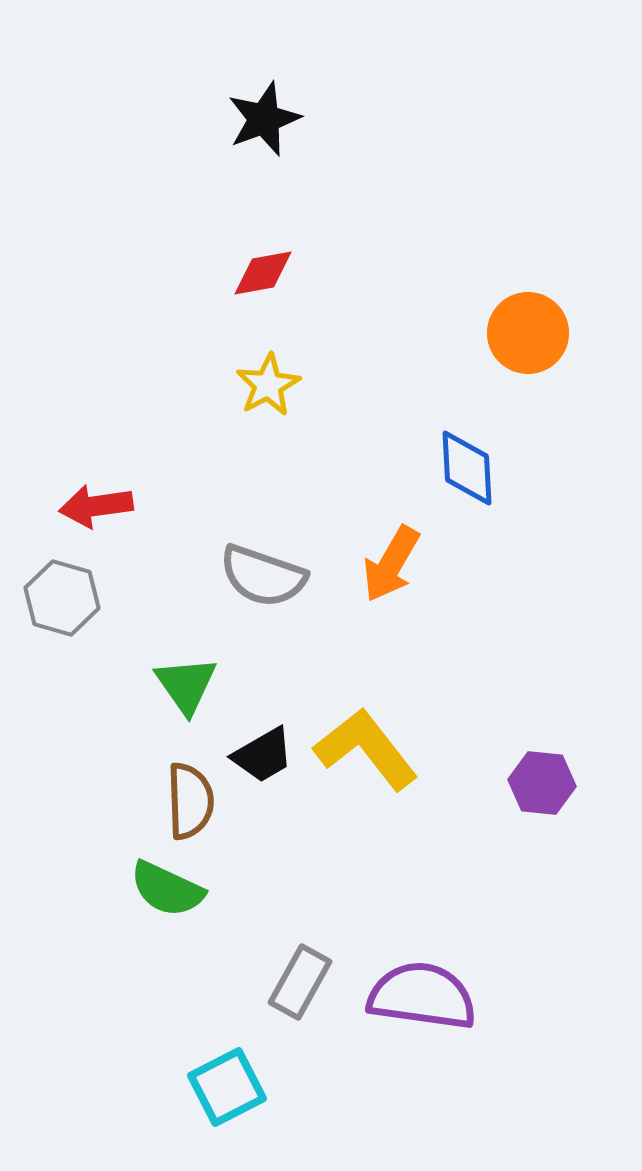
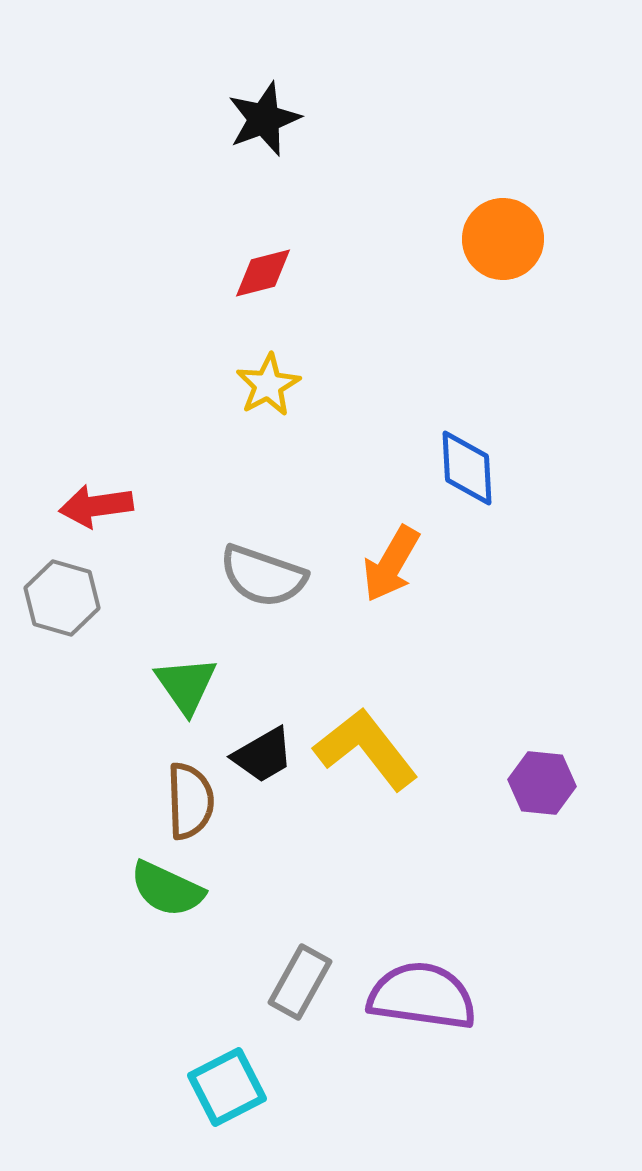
red diamond: rotated 4 degrees counterclockwise
orange circle: moved 25 px left, 94 px up
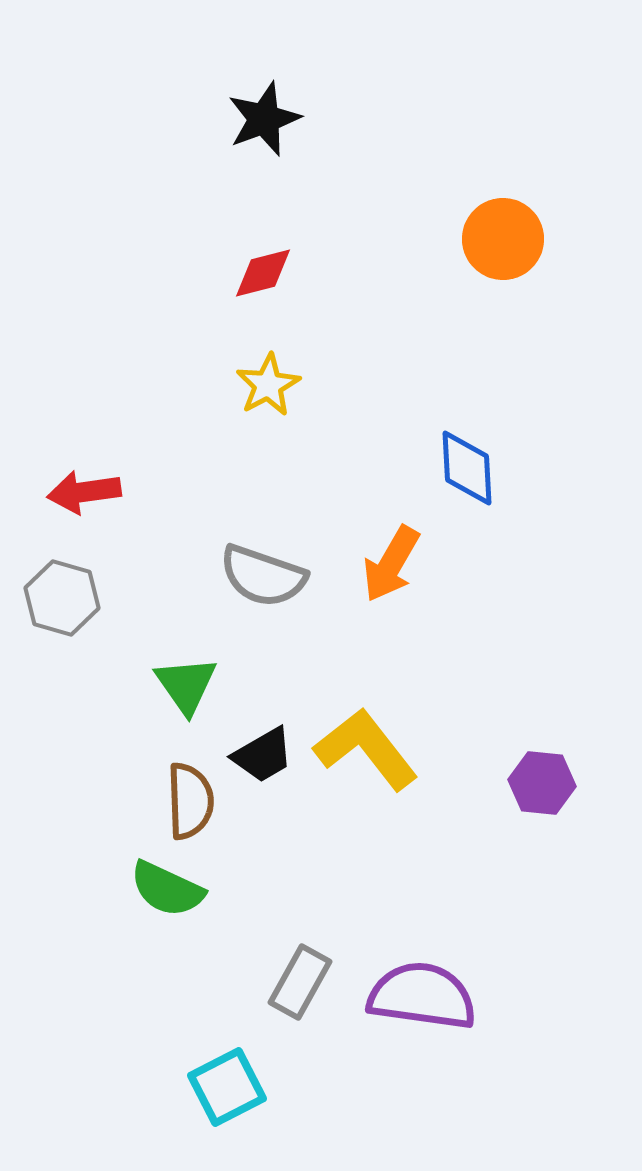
red arrow: moved 12 px left, 14 px up
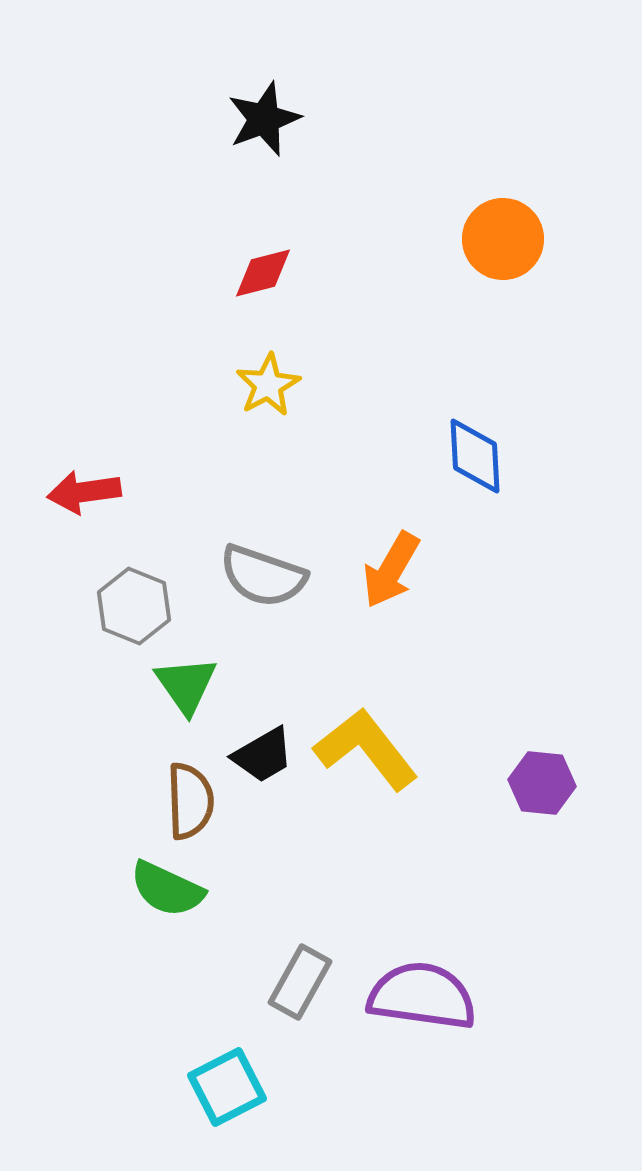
blue diamond: moved 8 px right, 12 px up
orange arrow: moved 6 px down
gray hexagon: moved 72 px right, 8 px down; rotated 6 degrees clockwise
